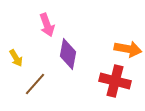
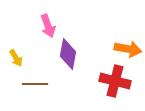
pink arrow: moved 1 px right, 1 px down
brown line: rotated 50 degrees clockwise
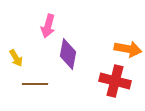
pink arrow: rotated 35 degrees clockwise
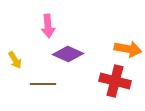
pink arrow: rotated 20 degrees counterclockwise
purple diamond: rotated 76 degrees counterclockwise
yellow arrow: moved 1 px left, 2 px down
brown line: moved 8 px right
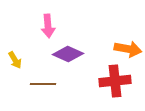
red cross: rotated 20 degrees counterclockwise
